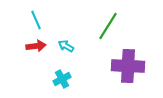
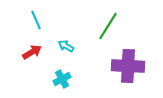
red arrow: moved 4 px left, 6 px down; rotated 24 degrees counterclockwise
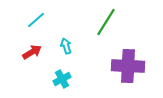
cyan line: rotated 72 degrees clockwise
green line: moved 2 px left, 4 px up
cyan arrow: rotated 42 degrees clockwise
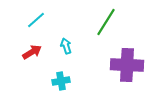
purple cross: moved 1 px left, 1 px up
cyan cross: moved 1 px left, 2 px down; rotated 18 degrees clockwise
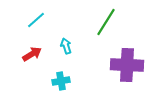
red arrow: moved 2 px down
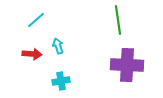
green line: moved 12 px right, 2 px up; rotated 40 degrees counterclockwise
cyan arrow: moved 8 px left
red arrow: rotated 36 degrees clockwise
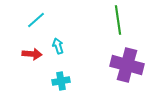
purple cross: rotated 12 degrees clockwise
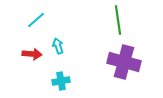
purple cross: moved 3 px left, 3 px up
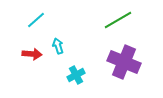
green line: rotated 68 degrees clockwise
purple cross: rotated 8 degrees clockwise
cyan cross: moved 15 px right, 6 px up; rotated 18 degrees counterclockwise
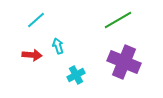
red arrow: moved 1 px down
